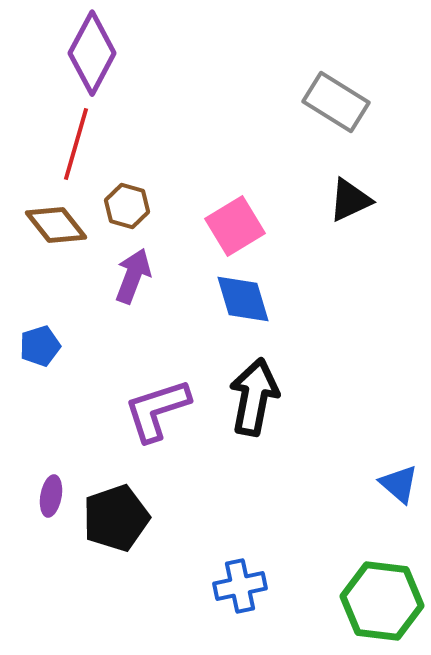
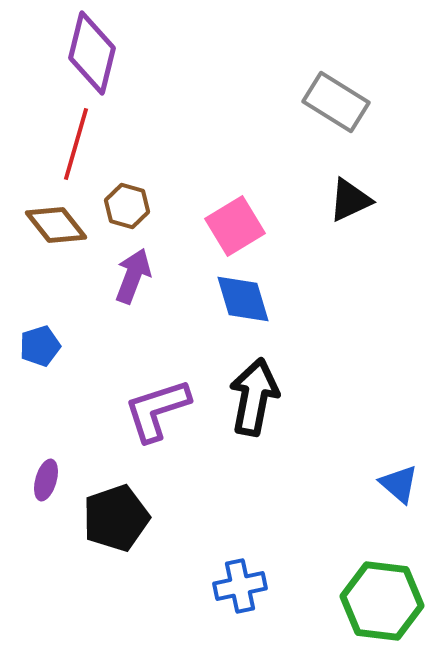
purple diamond: rotated 14 degrees counterclockwise
purple ellipse: moved 5 px left, 16 px up; rotated 6 degrees clockwise
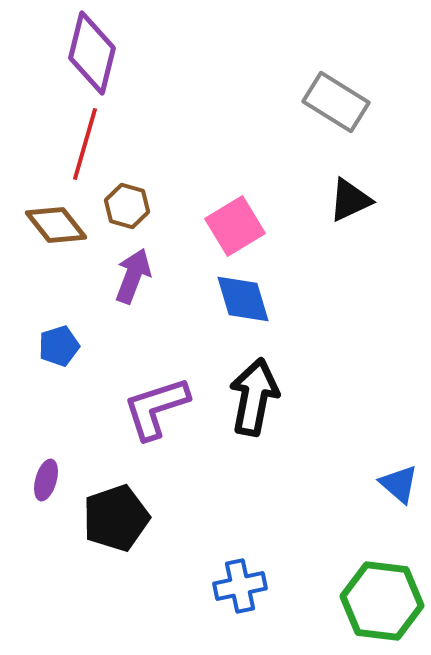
red line: moved 9 px right
blue pentagon: moved 19 px right
purple L-shape: moved 1 px left, 2 px up
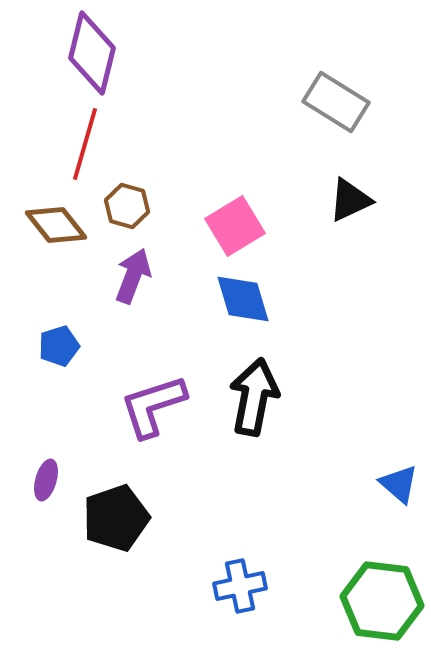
purple L-shape: moved 3 px left, 2 px up
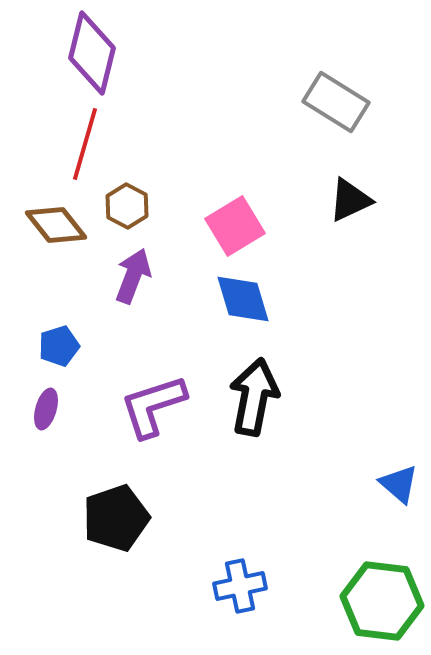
brown hexagon: rotated 12 degrees clockwise
purple ellipse: moved 71 px up
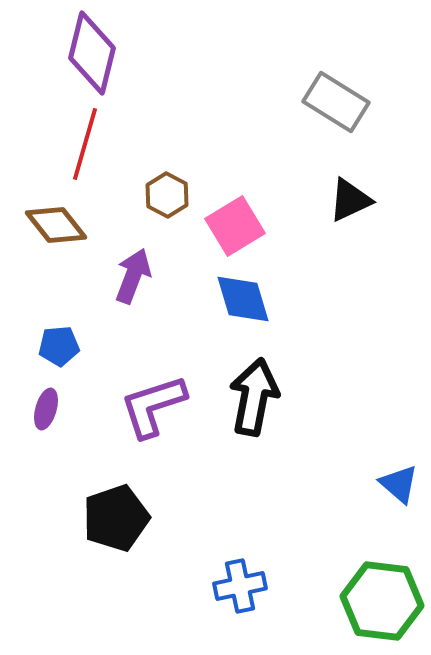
brown hexagon: moved 40 px right, 11 px up
blue pentagon: rotated 12 degrees clockwise
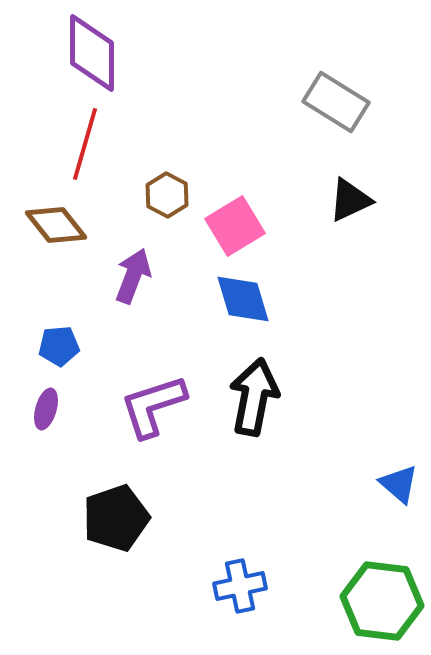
purple diamond: rotated 14 degrees counterclockwise
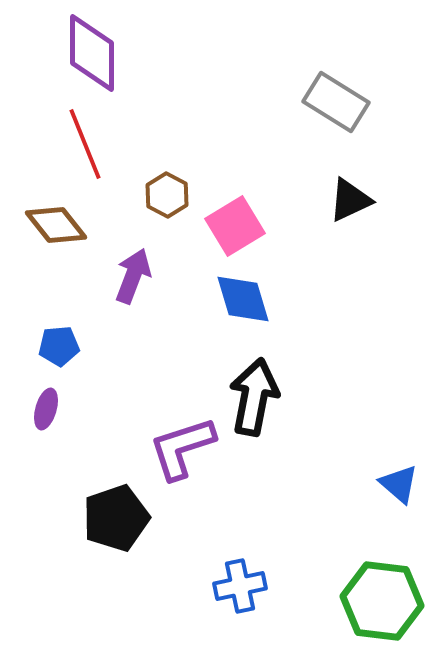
red line: rotated 38 degrees counterclockwise
purple L-shape: moved 29 px right, 42 px down
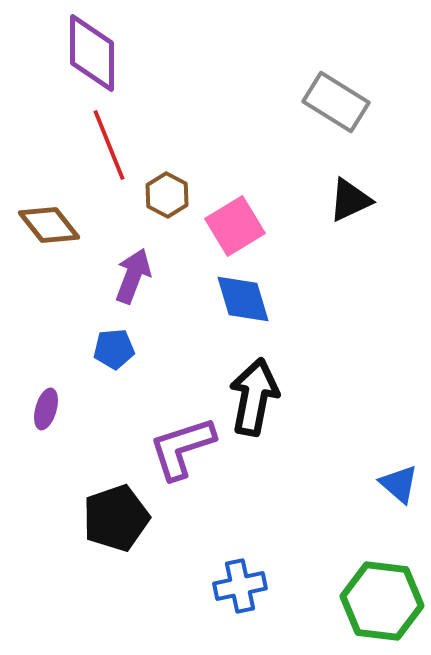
red line: moved 24 px right, 1 px down
brown diamond: moved 7 px left
blue pentagon: moved 55 px right, 3 px down
